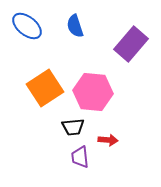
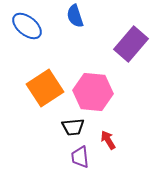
blue semicircle: moved 10 px up
red arrow: rotated 126 degrees counterclockwise
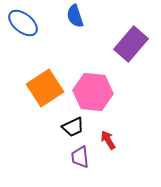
blue ellipse: moved 4 px left, 3 px up
black trapezoid: rotated 20 degrees counterclockwise
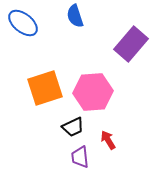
orange square: rotated 15 degrees clockwise
pink hexagon: rotated 9 degrees counterclockwise
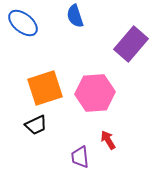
pink hexagon: moved 2 px right, 1 px down
black trapezoid: moved 37 px left, 2 px up
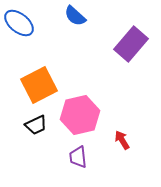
blue semicircle: rotated 30 degrees counterclockwise
blue ellipse: moved 4 px left
orange square: moved 6 px left, 3 px up; rotated 9 degrees counterclockwise
pink hexagon: moved 15 px left, 22 px down; rotated 9 degrees counterclockwise
red arrow: moved 14 px right
purple trapezoid: moved 2 px left
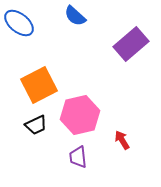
purple rectangle: rotated 8 degrees clockwise
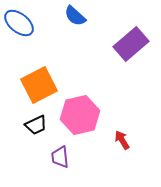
purple trapezoid: moved 18 px left
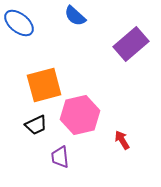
orange square: moved 5 px right; rotated 12 degrees clockwise
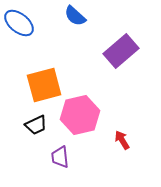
purple rectangle: moved 10 px left, 7 px down
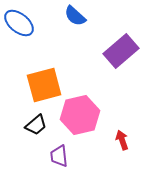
black trapezoid: rotated 15 degrees counterclockwise
red arrow: rotated 12 degrees clockwise
purple trapezoid: moved 1 px left, 1 px up
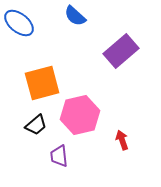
orange square: moved 2 px left, 2 px up
